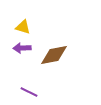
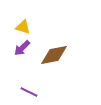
purple arrow: rotated 42 degrees counterclockwise
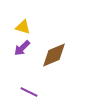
brown diamond: rotated 12 degrees counterclockwise
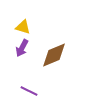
purple arrow: rotated 18 degrees counterclockwise
purple line: moved 1 px up
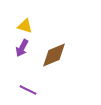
yellow triangle: moved 2 px right, 1 px up
purple line: moved 1 px left, 1 px up
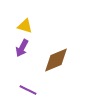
brown diamond: moved 2 px right, 5 px down
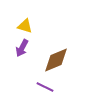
purple line: moved 17 px right, 3 px up
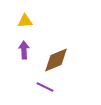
yellow triangle: moved 5 px up; rotated 21 degrees counterclockwise
purple arrow: moved 2 px right, 2 px down; rotated 150 degrees clockwise
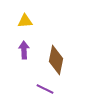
brown diamond: rotated 56 degrees counterclockwise
purple line: moved 2 px down
